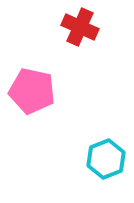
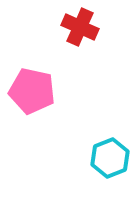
cyan hexagon: moved 4 px right, 1 px up
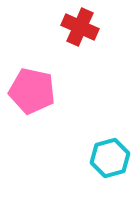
cyan hexagon: rotated 6 degrees clockwise
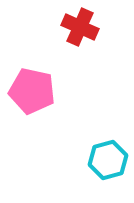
cyan hexagon: moved 2 px left, 2 px down
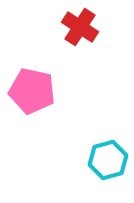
red cross: rotated 9 degrees clockwise
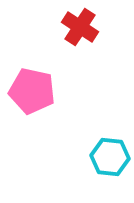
cyan hexagon: moved 2 px right, 3 px up; rotated 21 degrees clockwise
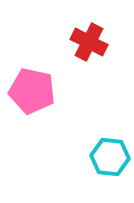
red cross: moved 9 px right, 15 px down; rotated 6 degrees counterclockwise
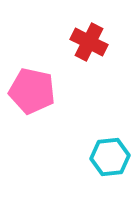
cyan hexagon: rotated 12 degrees counterclockwise
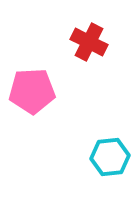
pink pentagon: rotated 15 degrees counterclockwise
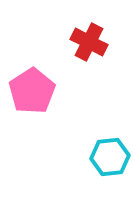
pink pentagon: rotated 30 degrees counterclockwise
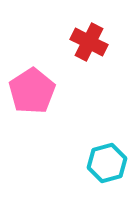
cyan hexagon: moved 3 px left, 6 px down; rotated 9 degrees counterclockwise
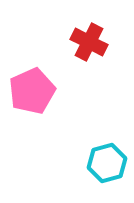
pink pentagon: rotated 9 degrees clockwise
